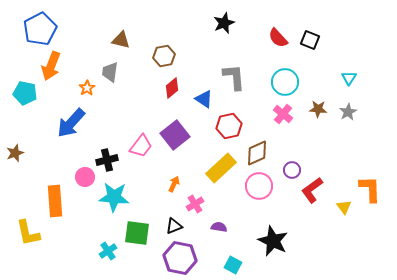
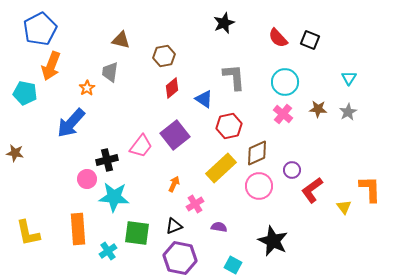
brown star at (15, 153): rotated 30 degrees clockwise
pink circle at (85, 177): moved 2 px right, 2 px down
orange rectangle at (55, 201): moved 23 px right, 28 px down
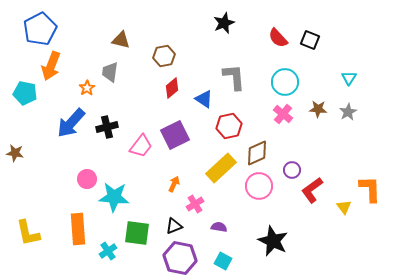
purple square at (175, 135): rotated 12 degrees clockwise
black cross at (107, 160): moved 33 px up
cyan square at (233, 265): moved 10 px left, 4 px up
